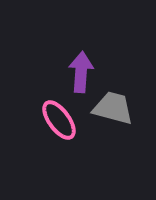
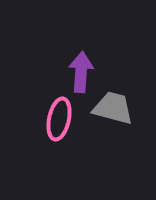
pink ellipse: moved 1 px up; rotated 48 degrees clockwise
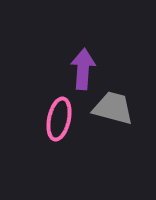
purple arrow: moved 2 px right, 3 px up
